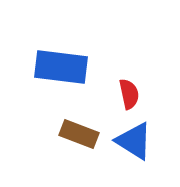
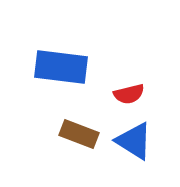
red semicircle: rotated 88 degrees clockwise
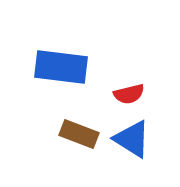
blue triangle: moved 2 px left, 2 px up
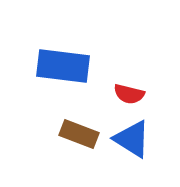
blue rectangle: moved 2 px right, 1 px up
red semicircle: rotated 28 degrees clockwise
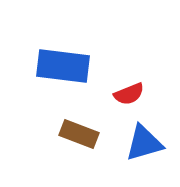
red semicircle: rotated 36 degrees counterclockwise
blue triangle: moved 12 px right, 4 px down; rotated 48 degrees counterclockwise
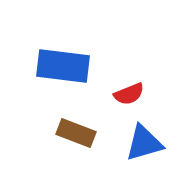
brown rectangle: moved 3 px left, 1 px up
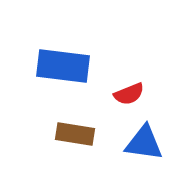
brown rectangle: moved 1 px left, 1 px down; rotated 12 degrees counterclockwise
blue triangle: rotated 24 degrees clockwise
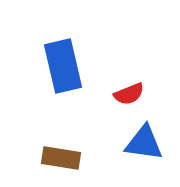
blue rectangle: rotated 70 degrees clockwise
brown rectangle: moved 14 px left, 24 px down
